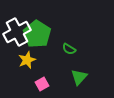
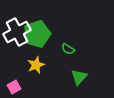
green pentagon: rotated 20 degrees clockwise
green semicircle: moved 1 px left
yellow star: moved 9 px right, 5 px down
pink square: moved 28 px left, 3 px down
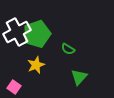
pink square: rotated 24 degrees counterclockwise
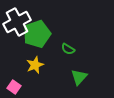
white cross: moved 10 px up
yellow star: moved 1 px left
